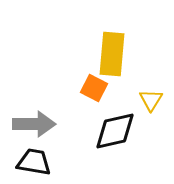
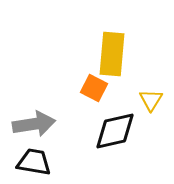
gray arrow: rotated 9 degrees counterclockwise
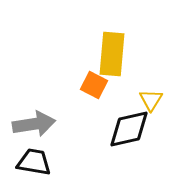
orange square: moved 3 px up
black diamond: moved 14 px right, 2 px up
